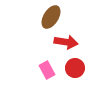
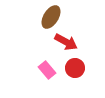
red arrow: rotated 20 degrees clockwise
pink rectangle: rotated 12 degrees counterclockwise
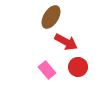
red circle: moved 3 px right, 1 px up
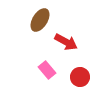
brown ellipse: moved 11 px left, 3 px down
red circle: moved 2 px right, 10 px down
